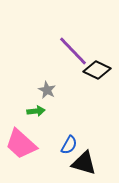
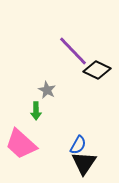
green arrow: rotated 96 degrees clockwise
blue semicircle: moved 9 px right
black triangle: rotated 48 degrees clockwise
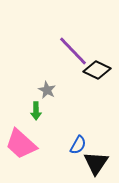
black triangle: moved 12 px right
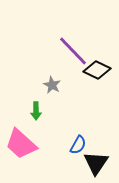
gray star: moved 5 px right, 5 px up
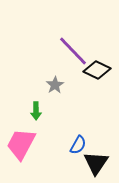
gray star: moved 3 px right; rotated 12 degrees clockwise
pink trapezoid: rotated 76 degrees clockwise
